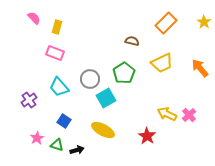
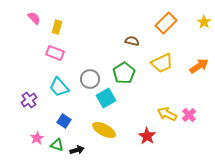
orange arrow: moved 1 px left, 2 px up; rotated 96 degrees clockwise
yellow ellipse: moved 1 px right
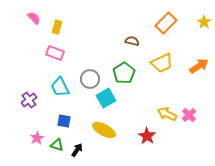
cyan trapezoid: moved 1 px right; rotated 15 degrees clockwise
blue square: rotated 24 degrees counterclockwise
black arrow: rotated 40 degrees counterclockwise
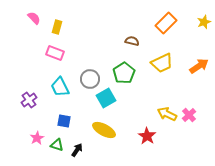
yellow star: rotated 16 degrees clockwise
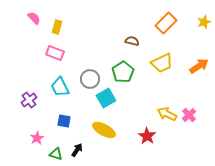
green pentagon: moved 1 px left, 1 px up
green triangle: moved 1 px left, 9 px down
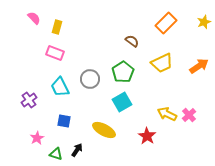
brown semicircle: rotated 24 degrees clockwise
cyan square: moved 16 px right, 4 px down
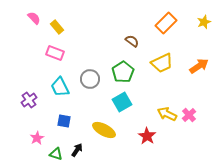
yellow rectangle: rotated 56 degrees counterclockwise
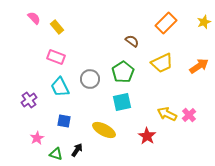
pink rectangle: moved 1 px right, 4 px down
cyan square: rotated 18 degrees clockwise
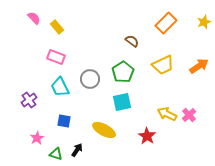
yellow trapezoid: moved 1 px right, 2 px down
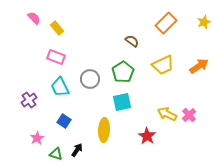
yellow rectangle: moved 1 px down
blue square: rotated 24 degrees clockwise
yellow ellipse: rotated 65 degrees clockwise
